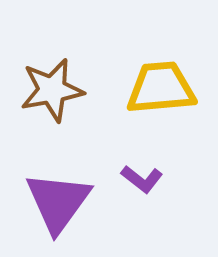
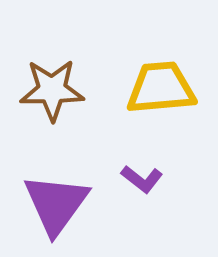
brown star: rotated 10 degrees clockwise
purple triangle: moved 2 px left, 2 px down
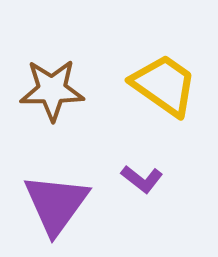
yellow trapezoid: moved 3 px right, 3 px up; rotated 40 degrees clockwise
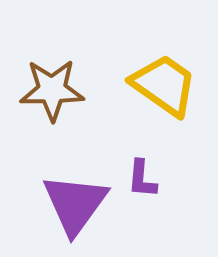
purple L-shape: rotated 57 degrees clockwise
purple triangle: moved 19 px right
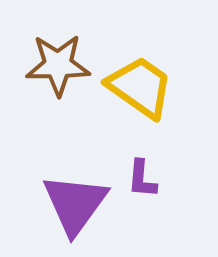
yellow trapezoid: moved 24 px left, 2 px down
brown star: moved 6 px right, 25 px up
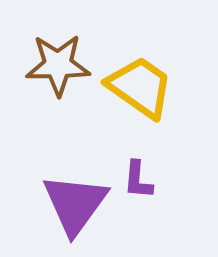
purple L-shape: moved 4 px left, 1 px down
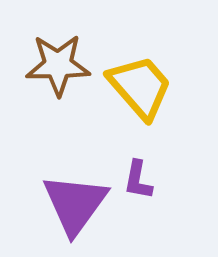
yellow trapezoid: rotated 14 degrees clockwise
purple L-shape: rotated 6 degrees clockwise
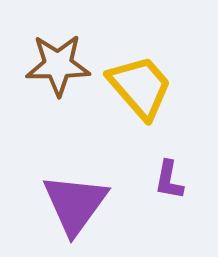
purple L-shape: moved 31 px right
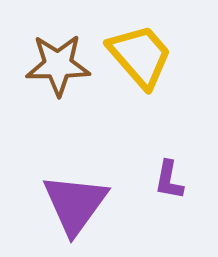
yellow trapezoid: moved 31 px up
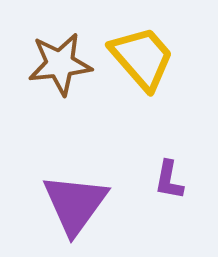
yellow trapezoid: moved 2 px right, 2 px down
brown star: moved 2 px right, 1 px up; rotated 6 degrees counterclockwise
